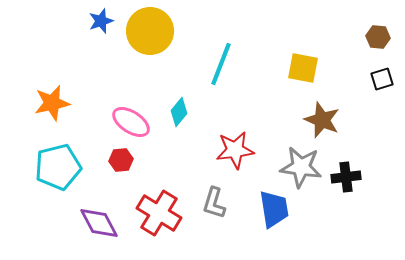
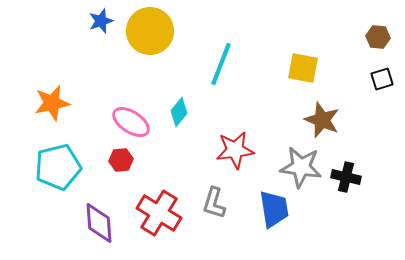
black cross: rotated 20 degrees clockwise
purple diamond: rotated 24 degrees clockwise
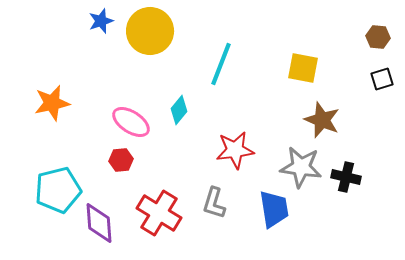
cyan diamond: moved 2 px up
cyan pentagon: moved 23 px down
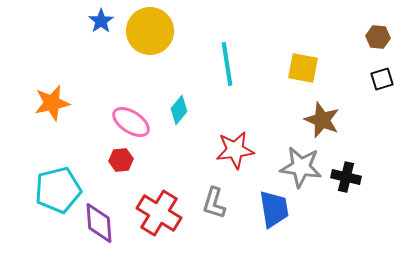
blue star: rotated 15 degrees counterclockwise
cyan line: moved 6 px right; rotated 30 degrees counterclockwise
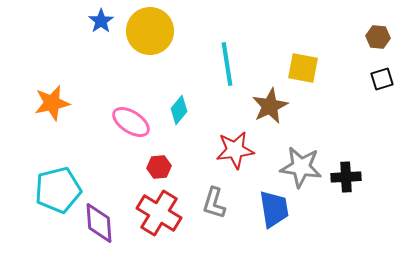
brown star: moved 52 px left, 14 px up; rotated 24 degrees clockwise
red hexagon: moved 38 px right, 7 px down
black cross: rotated 16 degrees counterclockwise
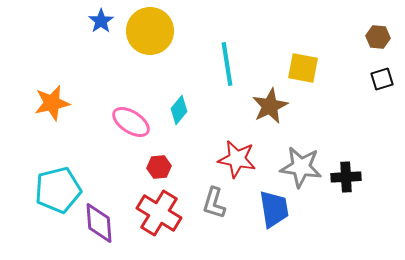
red star: moved 2 px right, 9 px down; rotated 18 degrees clockwise
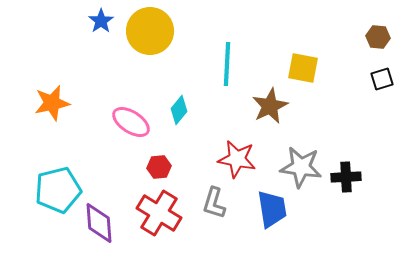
cyan line: rotated 12 degrees clockwise
blue trapezoid: moved 2 px left
